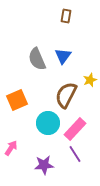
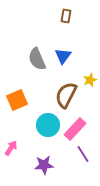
cyan circle: moved 2 px down
purple line: moved 8 px right
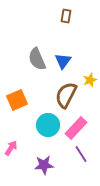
blue triangle: moved 5 px down
pink rectangle: moved 1 px right, 1 px up
purple line: moved 2 px left
